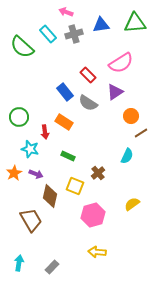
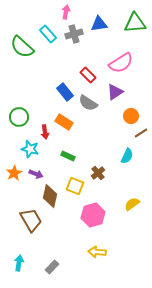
pink arrow: rotated 80 degrees clockwise
blue triangle: moved 2 px left, 1 px up
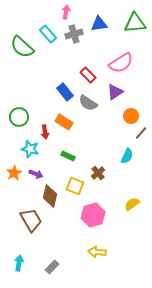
brown line: rotated 16 degrees counterclockwise
